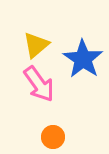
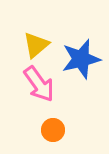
blue star: moved 2 px left; rotated 24 degrees clockwise
orange circle: moved 7 px up
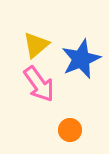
blue star: rotated 9 degrees counterclockwise
orange circle: moved 17 px right
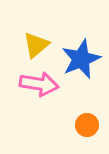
pink arrow: rotated 45 degrees counterclockwise
orange circle: moved 17 px right, 5 px up
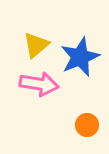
blue star: moved 1 px left, 2 px up
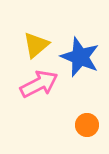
blue star: rotated 27 degrees counterclockwise
pink arrow: rotated 36 degrees counterclockwise
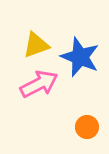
yellow triangle: rotated 20 degrees clockwise
orange circle: moved 2 px down
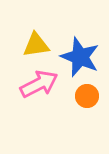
yellow triangle: rotated 12 degrees clockwise
orange circle: moved 31 px up
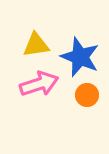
pink arrow: rotated 9 degrees clockwise
orange circle: moved 1 px up
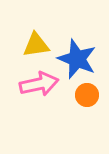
blue star: moved 3 px left, 2 px down
pink arrow: rotated 6 degrees clockwise
